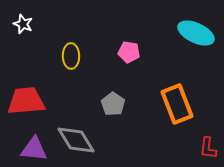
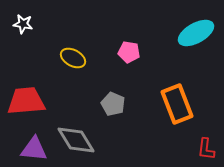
white star: rotated 12 degrees counterclockwise
cyan ellipse: rotated 54 degrees counterclockwise
yellow ellipse: moved 2 px right, 2 px down; rotated 60 degrees counterclockwise
gray pentagon: rotated 10 degrees counterclockwise
red L-shape: moved 2 px left, 1 px down
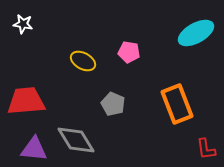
yellow ellipse: moved 10 px right, 3 px down
red L-shape: rotated 15 degrees counterclockwise
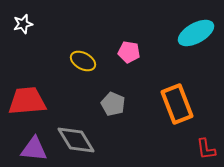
white star: rotated 24 degrees counterclockwise
red trapezoid: moved 1 px right
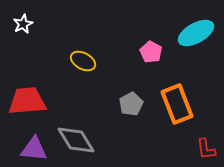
white star: rotated 12 degrees counterclockwise
pink pentagon: moved 22 px right; rotated 20 degrees clockwise
gray pentagon: moved 18 px right; rotated 20 degrees clockwise
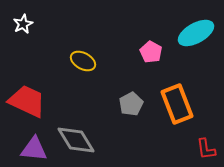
red trapezoid: rotated 30 degrees clockwise
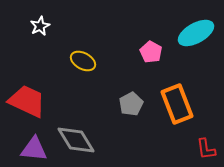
white star: moved 17 px right, 2 px down
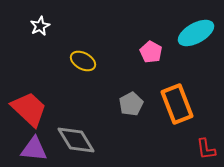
red trapezoid: moved 2 px right, 8 px down; rotated 18 degrees clockwise
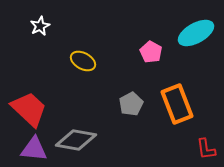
gray diamond: rotated 48 degrees counterclockwise
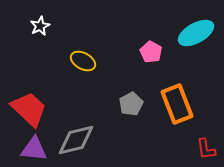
gray diamond: rotated 24 degrees counterclockwise
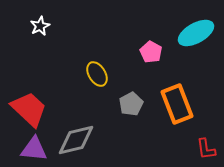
yellow ellipse: moved 14 px right, 13 px down; rotated 30 degrees clockwise
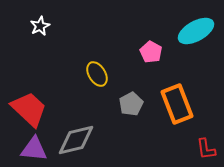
cyan ellipse: moved 2 px up
